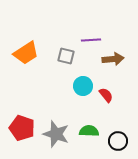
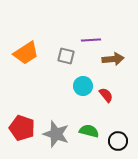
green semicircle: rotated 12 degrees clockwise
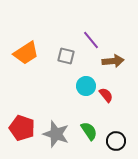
purple line: rotated 54 degrees clockwise
brown arrow: moved 2 px down
cyan circle: moved 3 px right
green semicircle: rotated 42 degrees clockwise
black circle: moved 2 px left
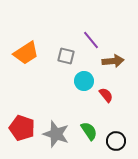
cyan circle: moved 2 px left, 5 px up
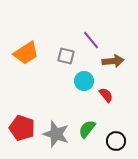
green semicircle: moved 2 px left, 2 px up; rotated 108 degrees counterclockwise
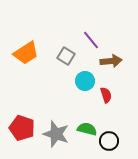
gray square: rotated 18 degrees clockwise
brown arrow: moved 2 px left
cyan circle: moved 1 px right
red semicircle: rotated 21 degrees clockwise
green semicircle: rotated 66 degrees clockwise
black circle: moved 7 px left
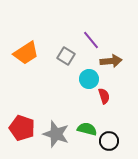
cyan circle: moved 4 px right, 2 px up
red semicircle: moved 2 px left, 1 px down
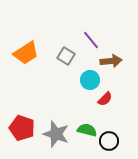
cyan circle: moved 1 px right, 1 px down
red semicircle: moved 1 px right, 3 px down; rotated 63 degrees clockwise
green semicircle: moved 1 px down
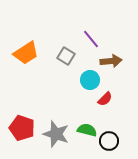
purple line: moved 1 px up
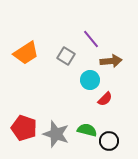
red pentagon: moved 2 px right
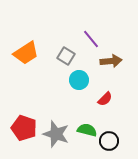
cyan circle: moved 11 px left
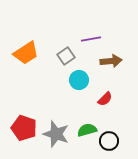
purple line: rotated 60 degrees counterclockwise
gray square: rotated 24 degrees clockwise
green semicircle: rotated 30 degrees counterclockwise
